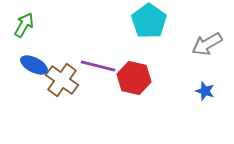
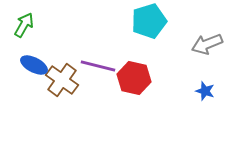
cyan pentagon: rotated 20 degrees clockwise
gray arrow: rotated 8 degrees clockwise
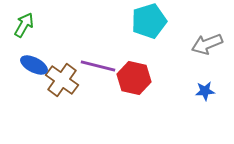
blue star: rotated 24 degrees counterclockwise
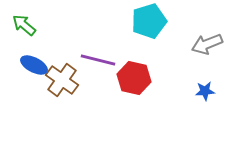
green arrow: rotated 80 degrees counterclockwise
purple line: moved 6 px up
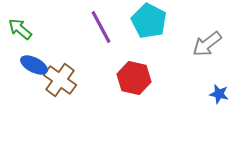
cyan pentagon: rotated 28 degrees counterclockwise
green arrow: moved 4 px left, 4 px down
gray arrow: rotated 16 degrees counterclockwise
purple line: moved 3 px right, 33 px up; rotated 48 degrees clockwise
brown cross: moved 2 px left
blue star: moved 14 px right, 3 px down; rotated 18 degrees clockwise
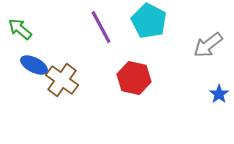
gray arrow: moved 1 px right, 1 px down
brown cross: moved 2 px right
blue star: rotated 24 degrees clockwise
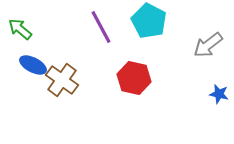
blue ellipse: moved 1 px left
blue star: rotated 24 degrees counterclockwise
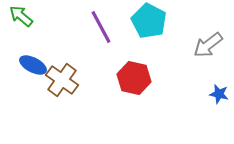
green arrow: moved 1 px right, 13 px up
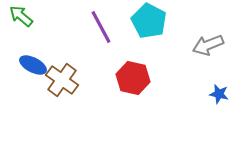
gray arrow: rotated 16 degrees clockwise
red hexagon: moved 1 px left
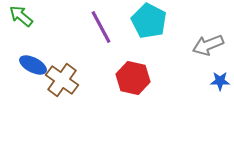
blue star: moved 1 px right, 13 px up; rotated 12 degrees counterclockwise
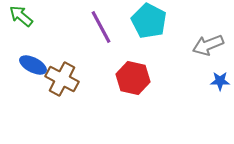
brown cross: moved 1 px up; rotated 8 degrees counterclockwise
